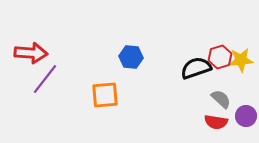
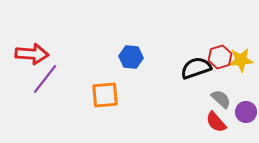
red arrow: moved 1 px right, 1 px down
purple circle: moved 4 px up
red semicircle: rotated 40 degrees clockwise
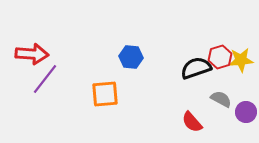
orange square: moved 1 px up
gray semicircle: rotated 15 degrees counterclockwise
red semicircle: moved 24 px left
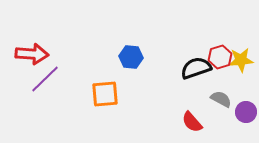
purple line: rotated 8 degrees clockwise
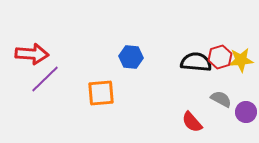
black semicircle: moved 6 px up; rotated 24 degrees clockwise
orange square: moved 4 px left, 1 px up
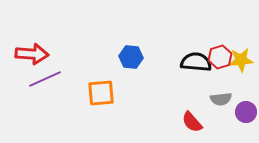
purple line: rotated 20 degrees clockwise
gray semicircle: rotated 145 degrees clockwise
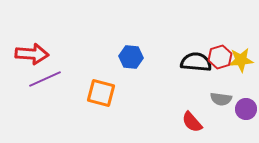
orange square: rotated 20 degrees clockwise
gray semicircle: rotated 15 degrees clockwise
purple circle: moved 3 px up
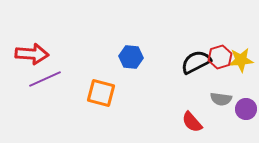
black semicircle: rotated 32 degrees counterclockwise
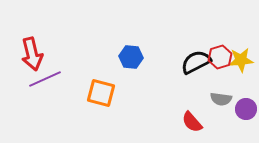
red arrow: rotated 72 degrees clockwise
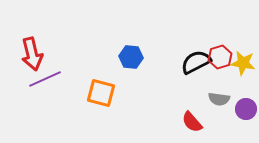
yellow star: moved 2 px right, 3 px down; rotated 15 degrees clockwise
gray semicircle: moved 2 px left
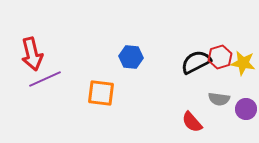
orange square: rotated 8 degrees counterclockwise
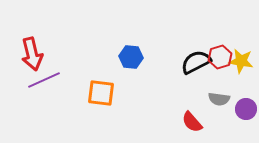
yellow star: moved 2 px left, 2 px up
purple line: moved 1 px left, 1 px down
